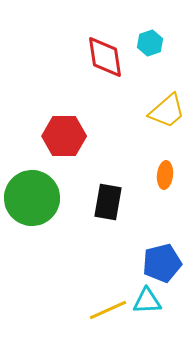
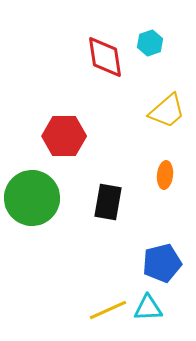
cyan triangle: moved 1 px right, 7 px down
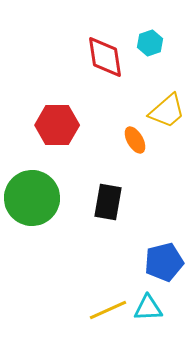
red hexagon: moved 7 px left, 11 px up
orange ellipse: moved 30 px left, 35 px up; rotated 36 degrees counterclockwise
blue pentagon: moved 2 px right, 1 px up
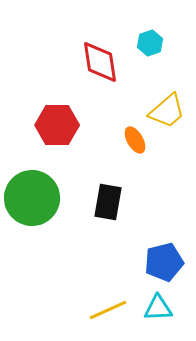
red diamond: moved 5 px left, 5 px down
cyan triangle: moved 10 px right
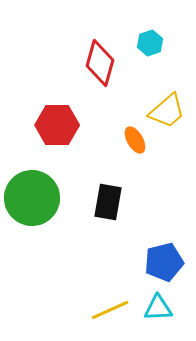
red diamond: moved 1 px down; rotated 24 degrees clockwise
yellow line: moved 2 px right
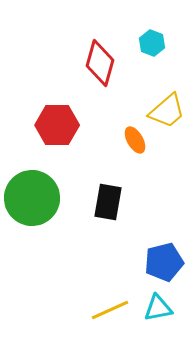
cyan hexagon: moved 2 px right; rotated 20 degrees counterclockwise
cyan triangle: rotated 8 degrees counterclockwise
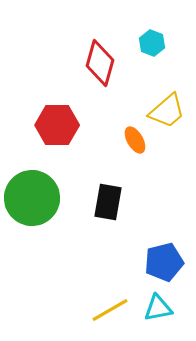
yellow line: rotated 6 degrees counterclockwise
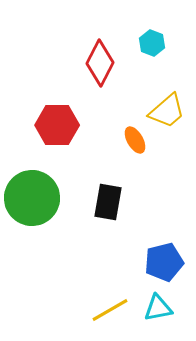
red diamond: rotated 12 degrees clockwise
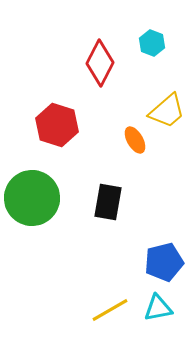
red hexagon: rotated 18 degrees clockwise
